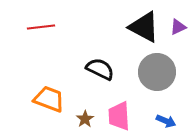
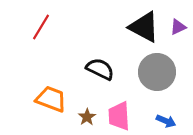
red line: rotated 52 degrees counterclockwise
orange trapezoid: moved 2 px right
brown star: moved 2 px right, 2 px up
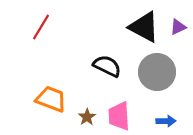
black semicircle: moved 7 px right, 3 px up
blue arrow: rotated 24 degrees counterclockwise
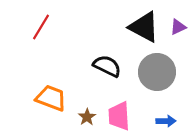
orange trapezoid: moved 1 px up
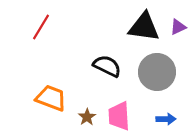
black triangle: rotated 20 degrees counterclockwise
blue arrow: moved 2 px up
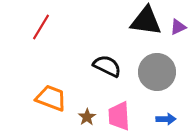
black triangle: moved 2 px right, 6 px up
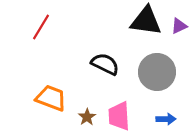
purple triangle: moved 1 px right, 1 px up
black semicircle: moved 2 px left, 2 px up
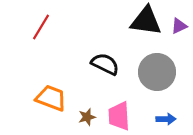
brown star: rotated 18 degrees clockwise
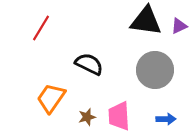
red line: moved 1 px down
black semicircle: moved 16 px left
gray circle: moved 2 px left, 2 px up
orange trapezoid: rotated 76 degrees counterclockwise
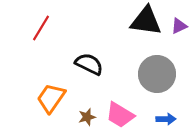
gray circle: moved 2 px right, 4 px down
pink trapezoid: moved 1 px right, 1 px up; rotated 56 degrees counterclockwise
